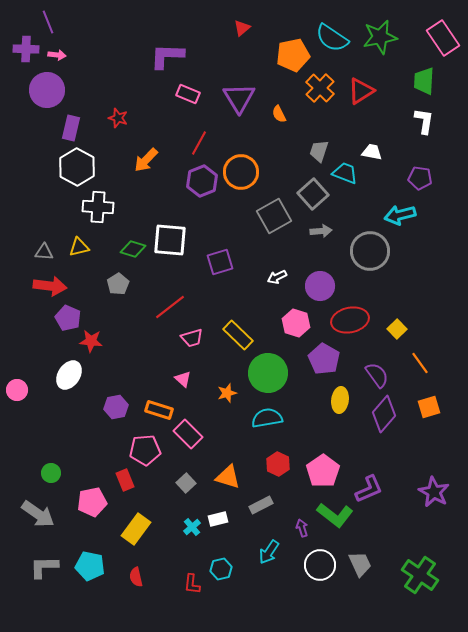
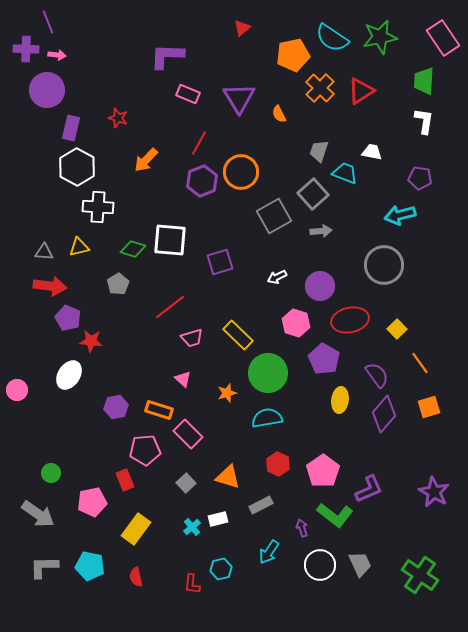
gray circle at (370, 251): moved 14 px right, 14 px down
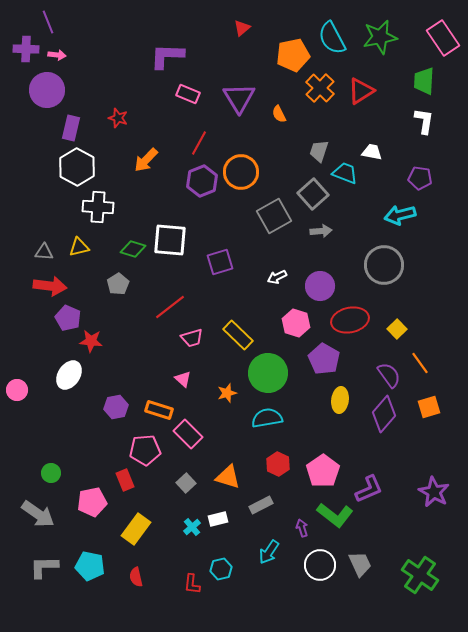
cyan semicircle at (332, 38): rotated 28 degrees clockwise
purple semicircle at (377, 375): moved 12 px right
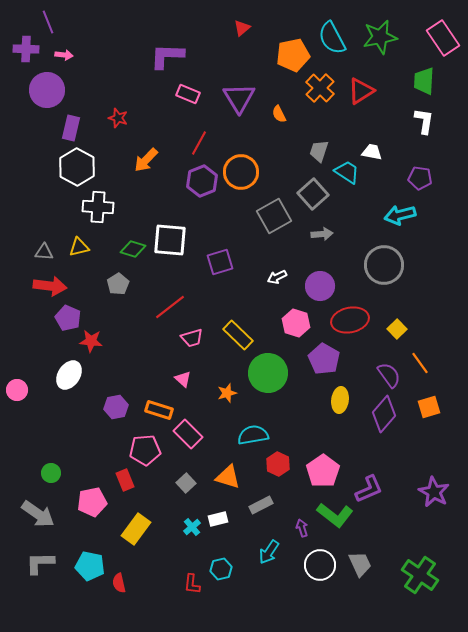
pink arrow at (57, 55): moved 7 px right
cyan trapezoid at (345, 173): moved 2 px right, 1 px up; rotated 12 degrees clockwise
gray arrow at (321, 231): moved 1 px right, 3 px down
cyan semicircle at (267, 418): moved 14 px left, 17 px down
gray L-shape at (44, 567): moved 4 px left, 4 px up
red semicircle at (136, 577): moved 17 px left, 6 px down
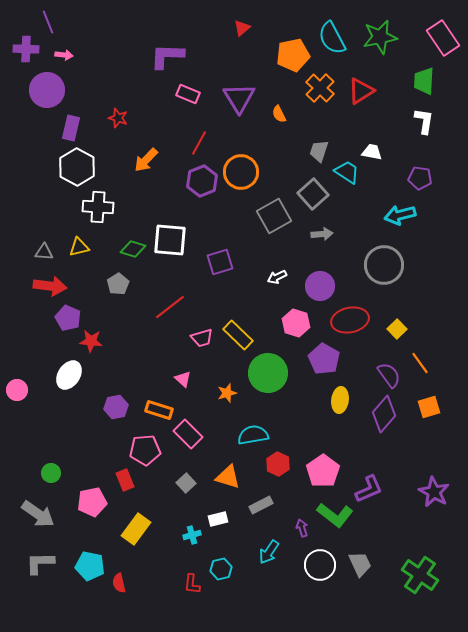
pink trapezoid at (192, 338): moved 10 px right
cyan cross at (192, 527): moved 8 px down; rotated 24 degrees clockwise
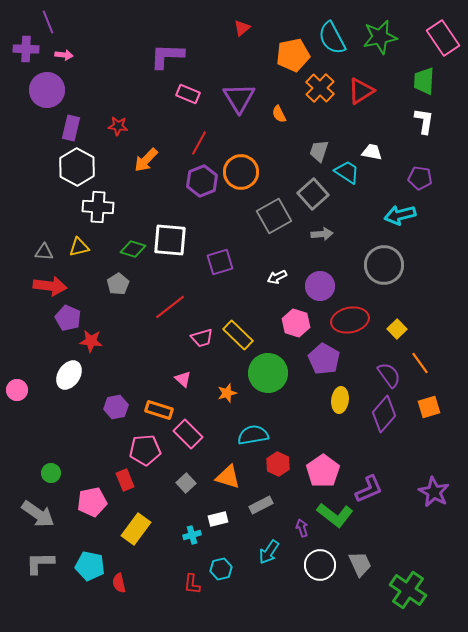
red star at (118, 118): moved 8 px down; rotated 12 degrees counterclockwise
green cross at (420, 575): moved 12 px left, 15 px down
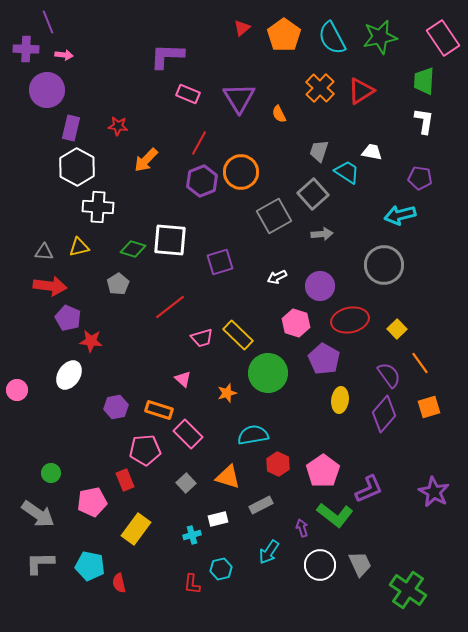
orange pentagon at (293, 55): moved 9 px left, 20 px up; rotated 24 degrees counterclockwise
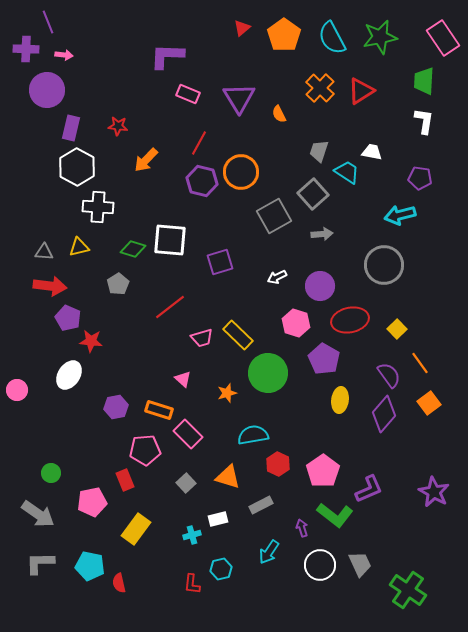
purple hexagon at (202, 181): rotated 24 degrees counterclockwise
orange square at (429, 407): moved 4 px up; rotated 20 degrees counterclockwise
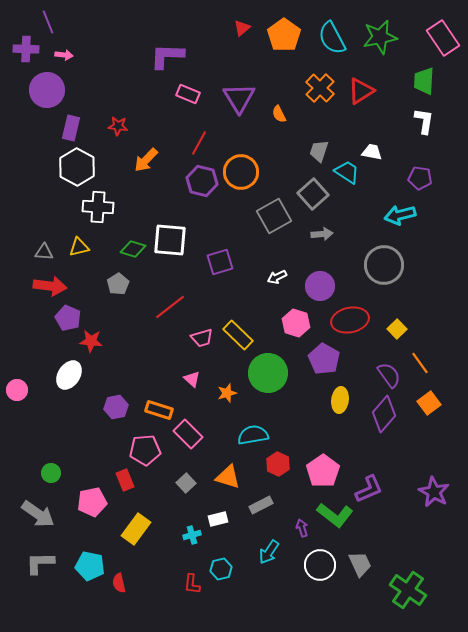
pink triangle at (183, 379): moved 9 px right
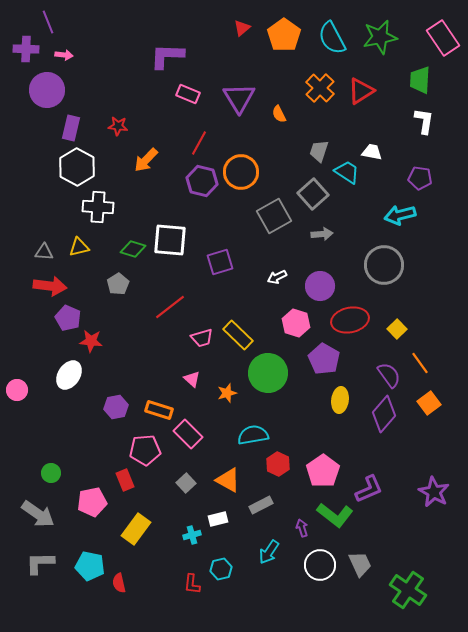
green trapezoid at (424, 81): moved 4 px left, 1 px up
orange triangle at (228, 477): moved 3 px down; rotated 12 degrees clockwise
